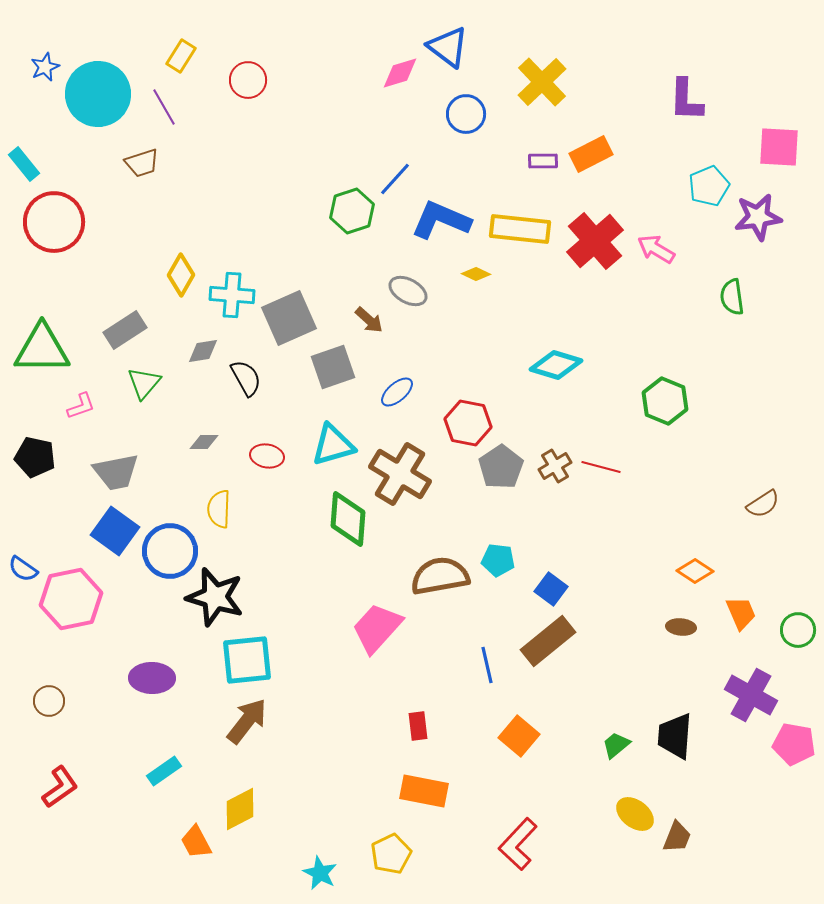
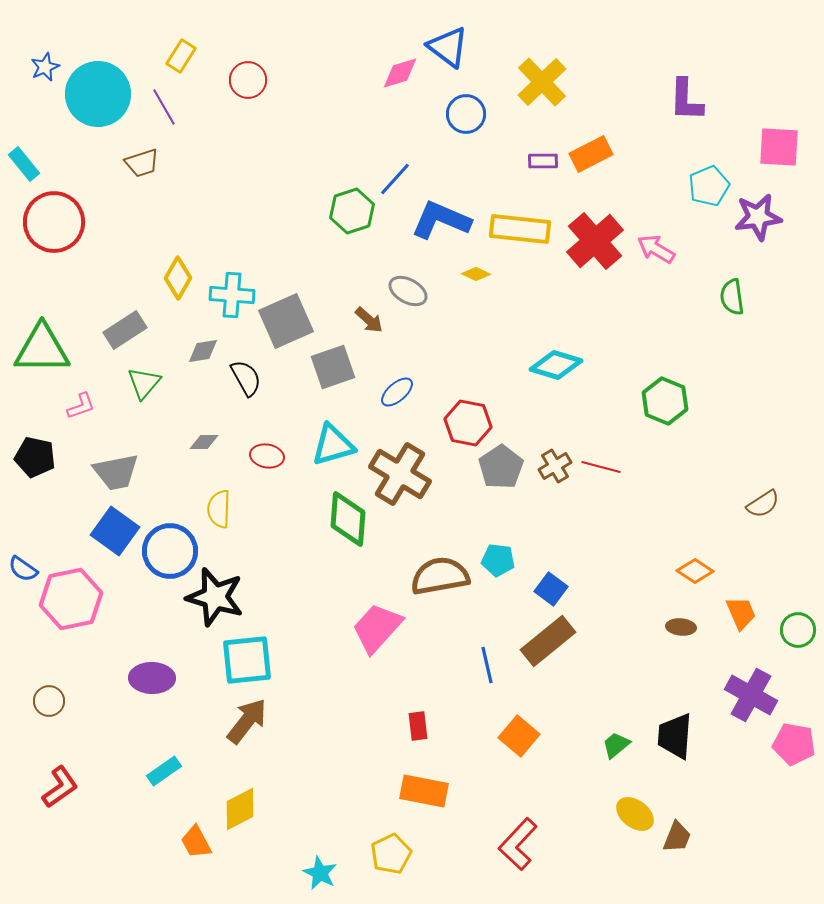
yellow diamond at (181, 275): moved 3 px left, 3 px down
gray square at (289, 318): moved 3 px left, 3 px down
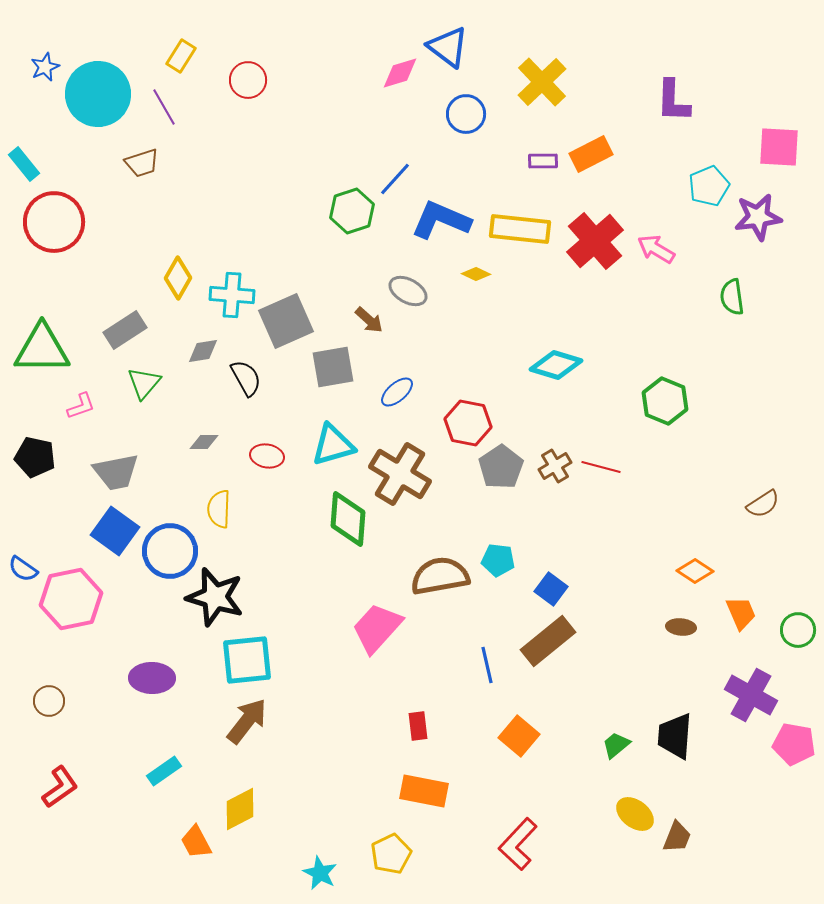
purple L-shape at (686, 100): moved 13 px left, 1 px down
gray square at (333, 367): rotated 9 degrees clockwise
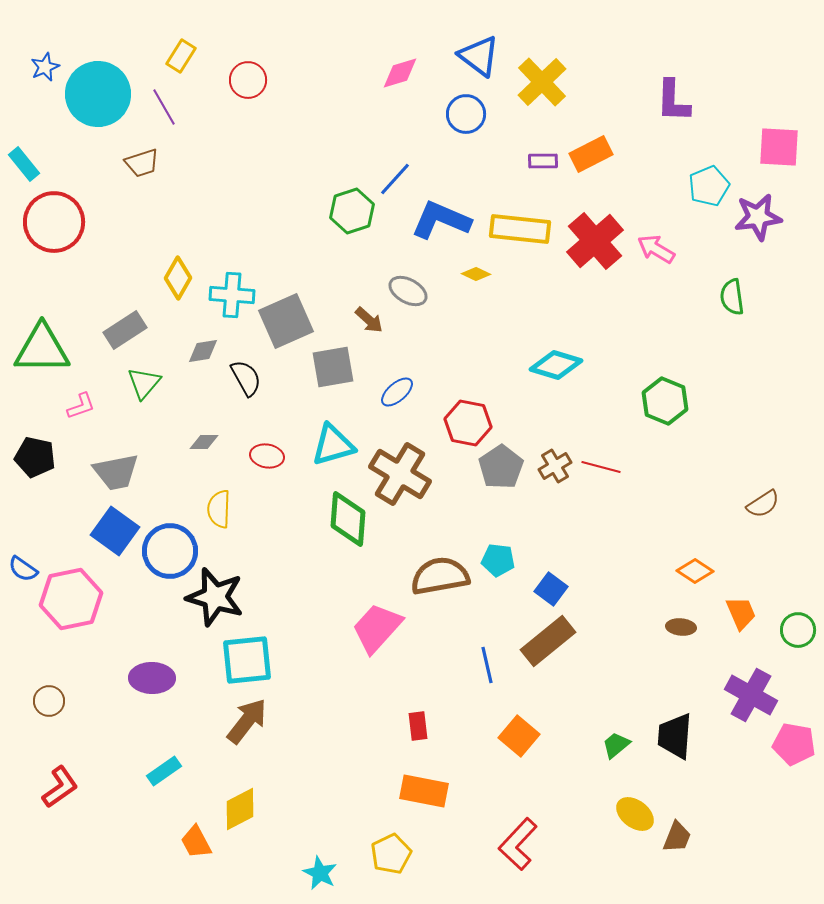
blue triangle at (448, 47): moved 31 px right, 9 px down
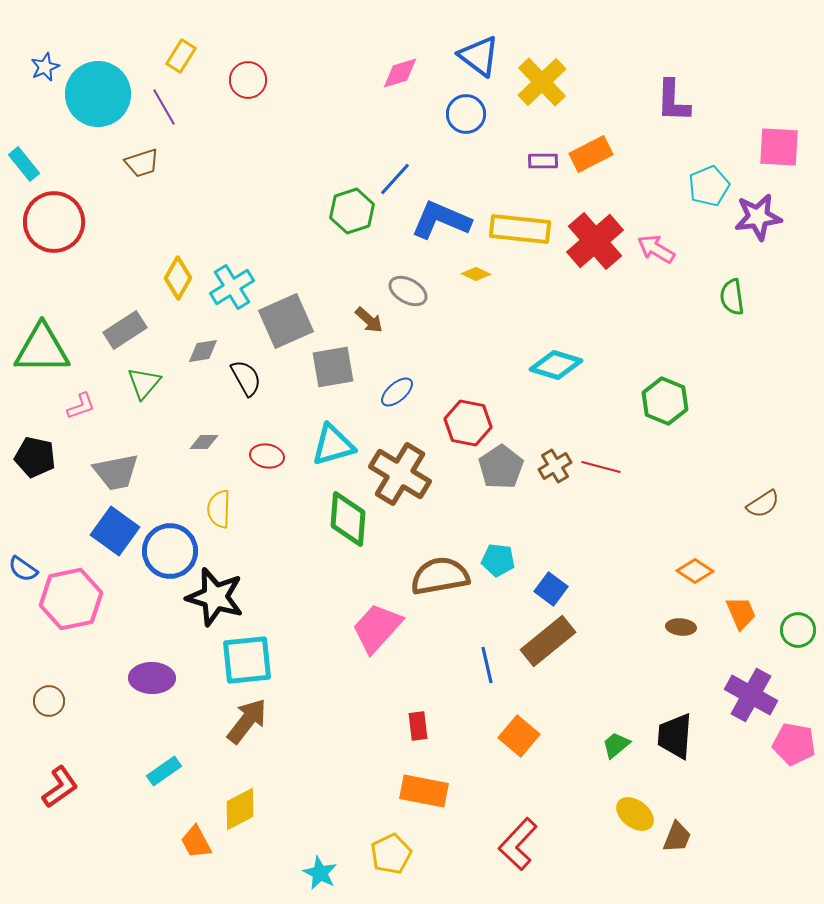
cyan cross at (232, 295): moved 8 px up; rotated 36 degrees counterclockwise
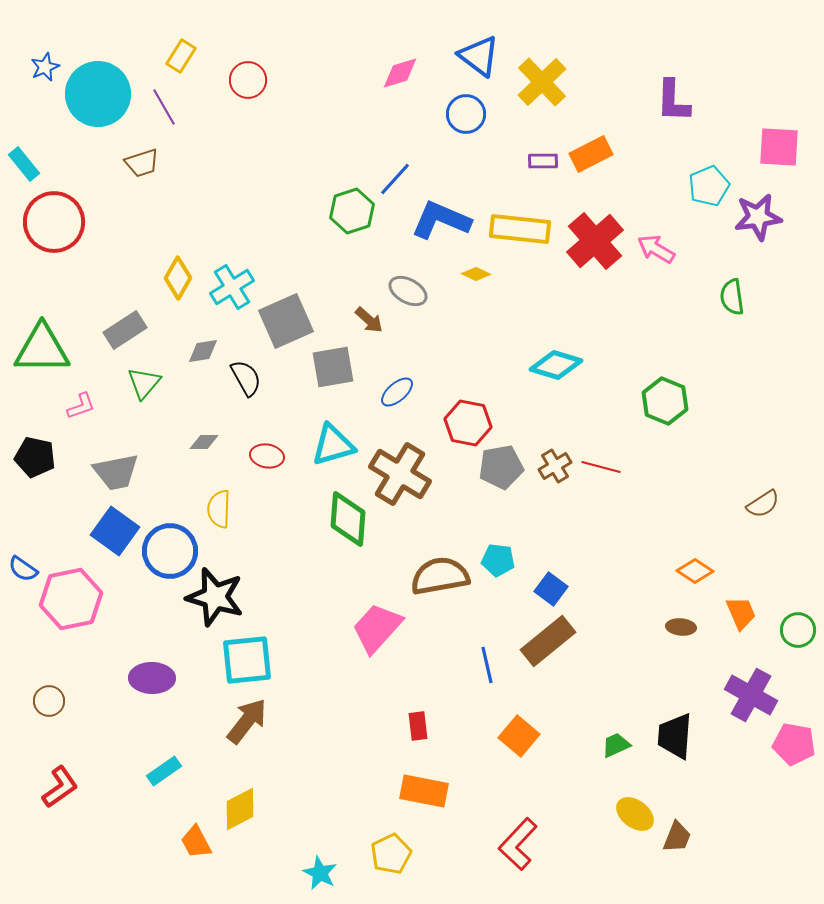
gray pentagon at (501, 467): rotated 24 degrees clockwise
green trapezoid at (616, 745): rotated 16 degrees clockwise
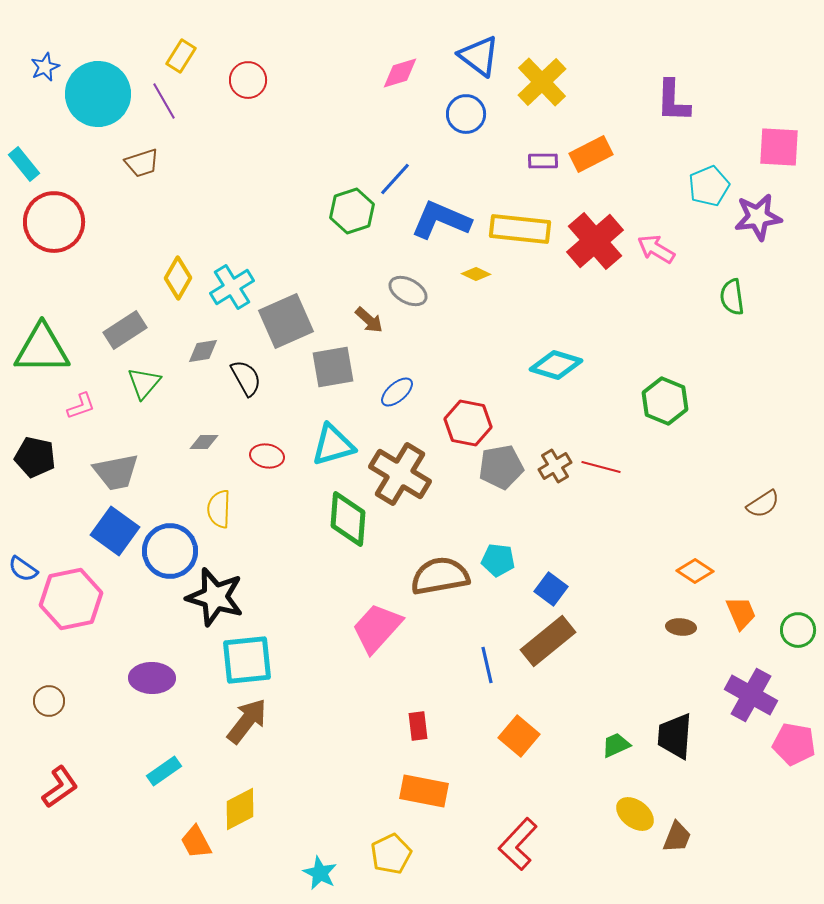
purple line at (164, 107): moved 6 px up
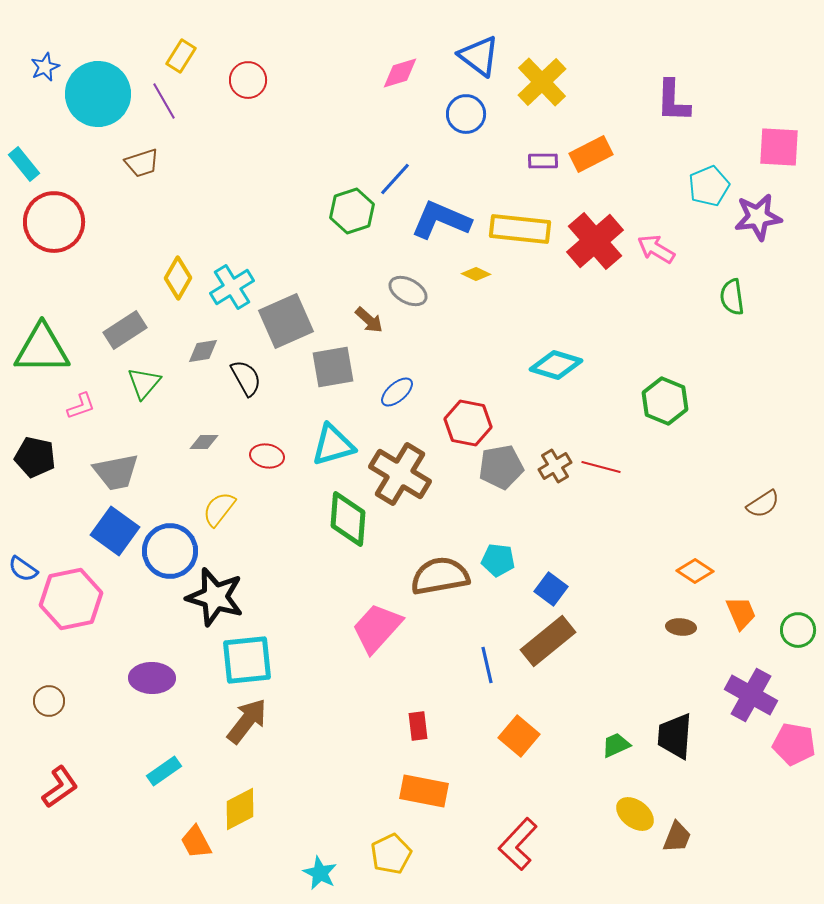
yellow semicircle at (219, 509): rotated 36 degrees clockwise
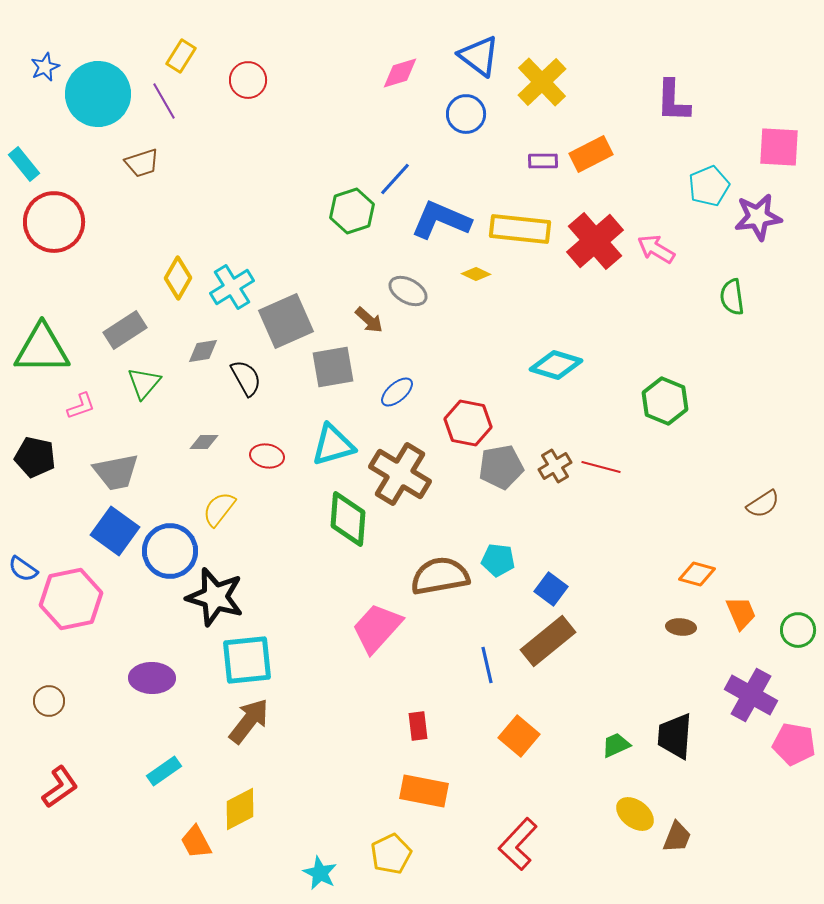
orange diamond at (695, 571): moved 2 px right, 3 px down; rotated 18 degrees counterclockwise
brown arrow at (247, 721): moved 2 px right
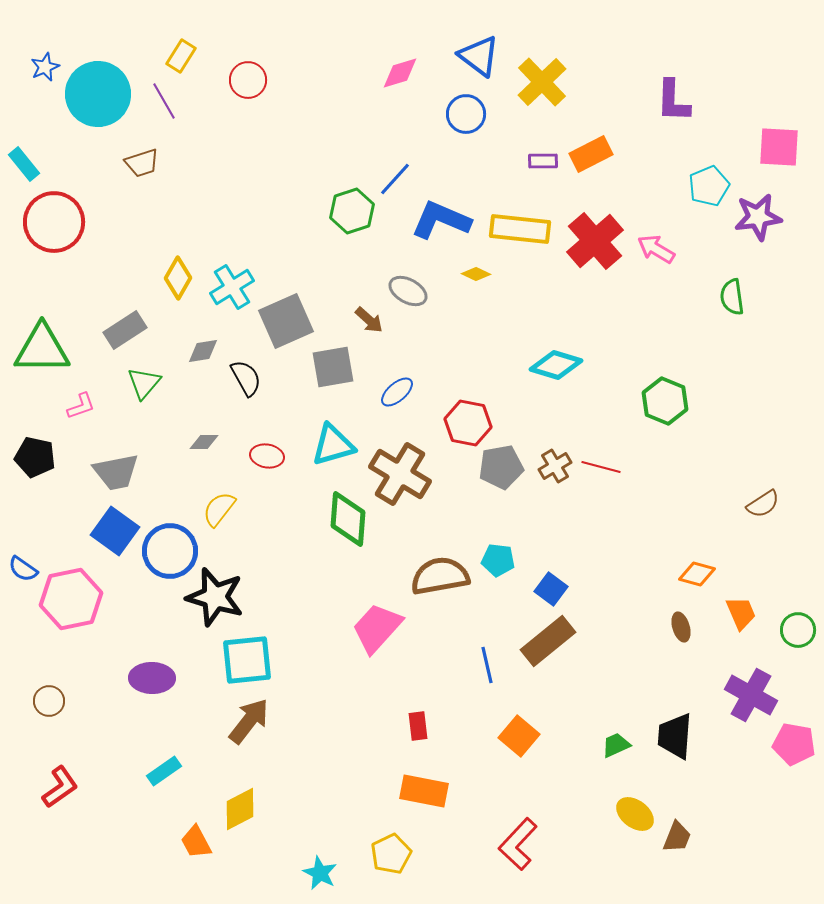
brown ellipse at (681, 627): rotated 68 degrees clockwise
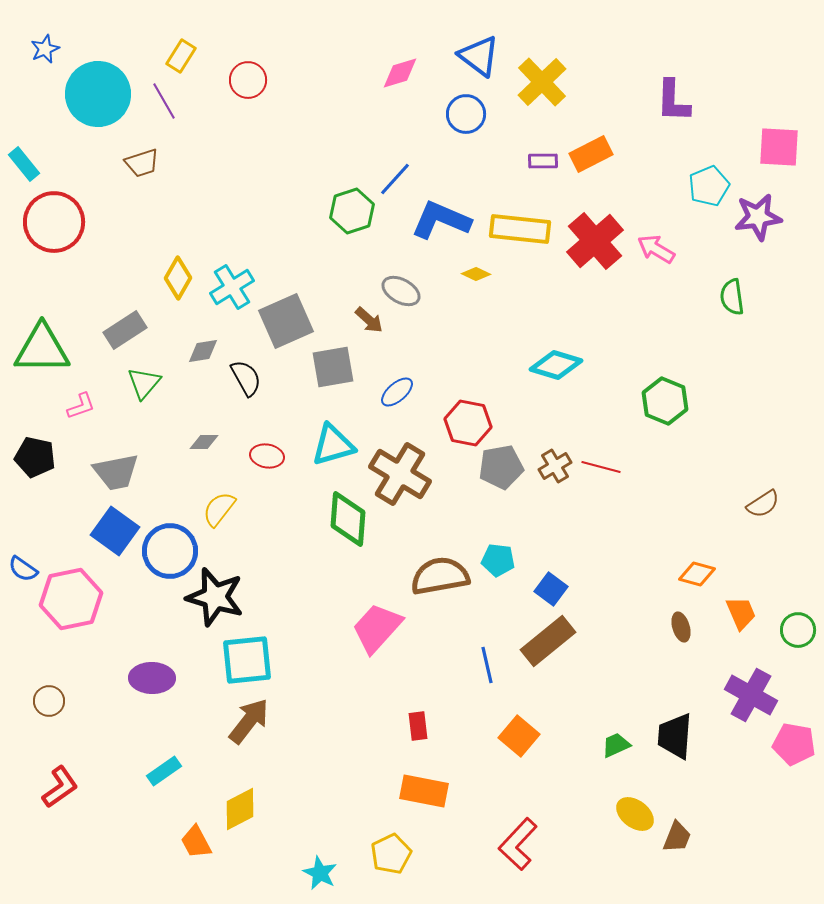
blue star at (45, 67): moved 18 px up
gray ellipse at (408, 291): moved 7 px left
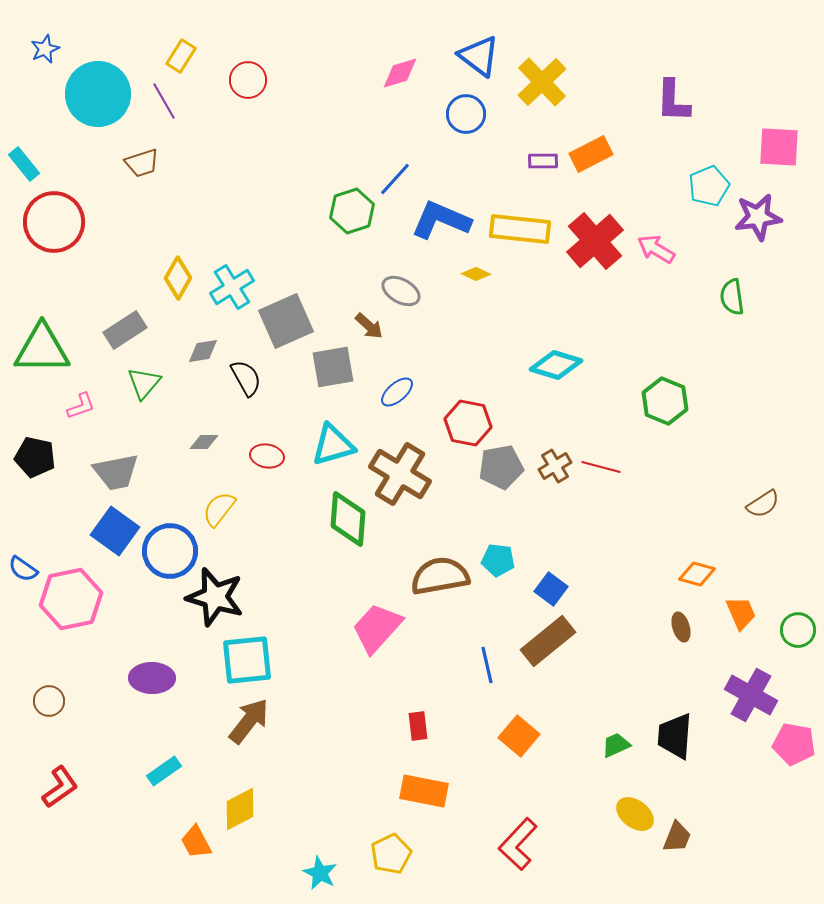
brown arrow at (369, 320): moved 6 px down
